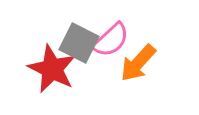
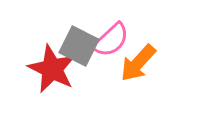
gray square: moved 3 px down
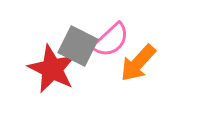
gray square: moved 1 px left
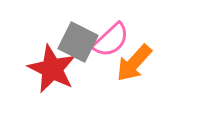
gray square: moved 4 px up
orange arrow: moved 4 px left
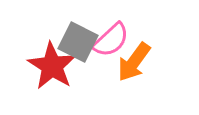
orange arrow: moved 1 px up; rotated 6 degrees counterclockwise
red star: moved 3 px up; rotated 6 degrees clockwise
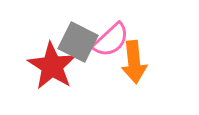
orange arrow: rotated 42 degrees counterclockwise
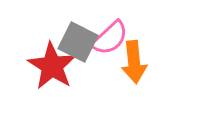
pink semicircle: moved 1 px left, 2 px up
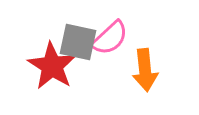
gray square: rotated 15 degrees counterclockwise
orange arrow: moved 11 px right, 8 px down
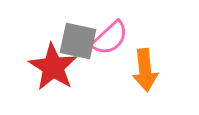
gray square: moved 1 px up
red star: moved 1 px right, 1 px down
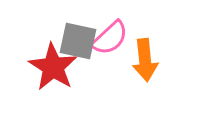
orange arrow: moved 10 px up
